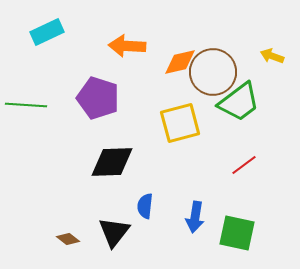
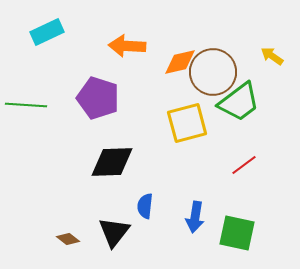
yellow arrow: rotated 15 degrees clockwise
yellow square: moved 7 px right
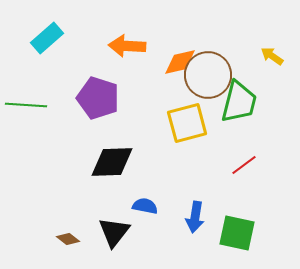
cyan rectangle: moved 6 px down; rotated 16 degrees counterclockwise
brown circle: moved 5 px left, 3 px down
green trapezoid: rotated 39 degrees counterclockwise
blue semicircle: rotated 95 degrees clockwise
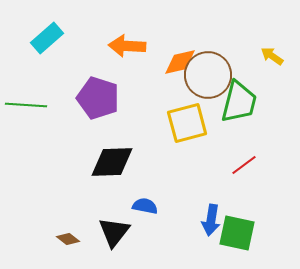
blue arrow: moved 16 px right, 3 px down
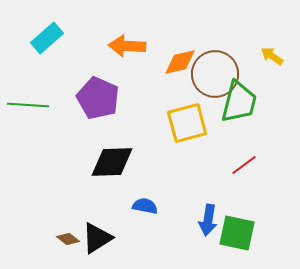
brown circle: moved 7 px right, 1 px up
purple pentagon: rotated 6 degrees clockwise
green line: moved 2 px right
blue arrow: moved 3 px left
black triangle: moved 17 px left, 6 px down; rotated 20 degrees clockwise
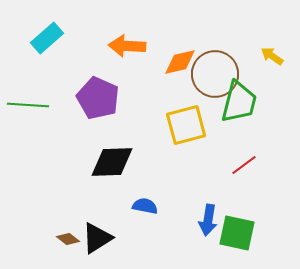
yellow square: moved 1 px left, 2 px down
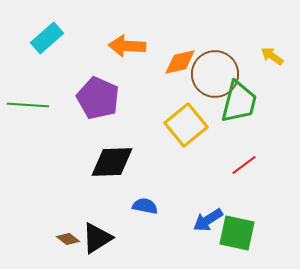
yellow square: rotated 24 degrees counterclockwise
blue arrow: rotated 48 degrees clockwise
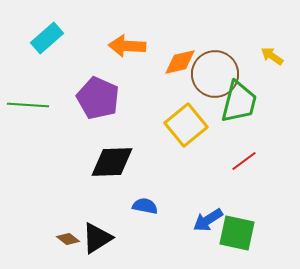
red line: moved 4 px up
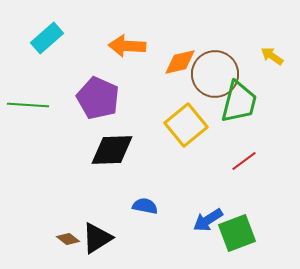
black diamond: moved 12 px up
green square: rotated 33 degrees counterclockwise
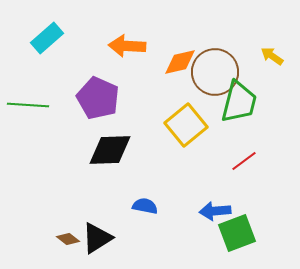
brown circle: moved 2 px up
black diamond: moved 2 px left
blue arrow: moved 7 px right, 9 px up; rotated 28 degrees clockwise
